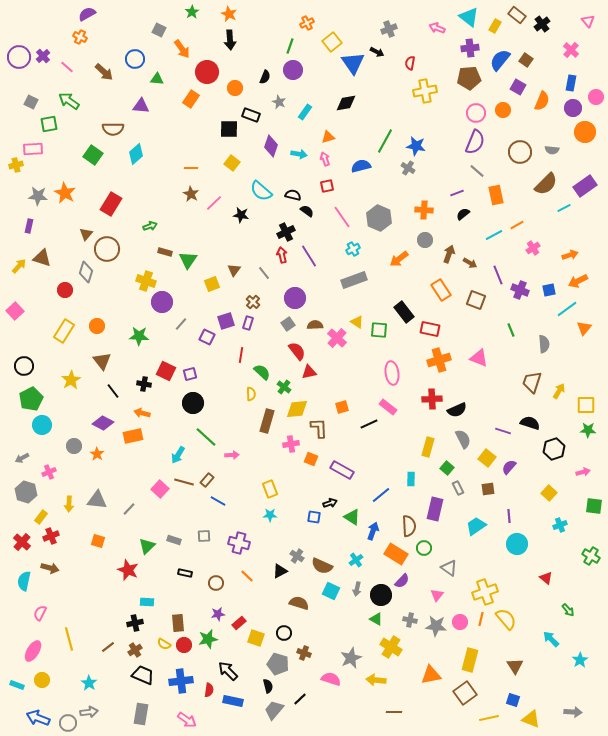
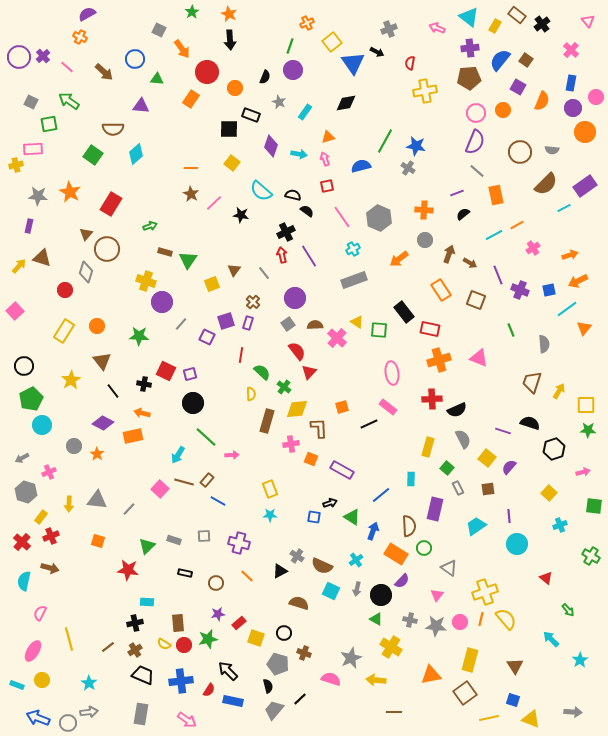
orange star at (65, 193): moved 5 px right, 1 px up
red triangle at (309, 372): rotated 35 degrees counterclockwise
red star at (128, 570): rotated 15 degrees counterclockwise
red semicircle at (209, 690): rotated 24 degrees clockwise
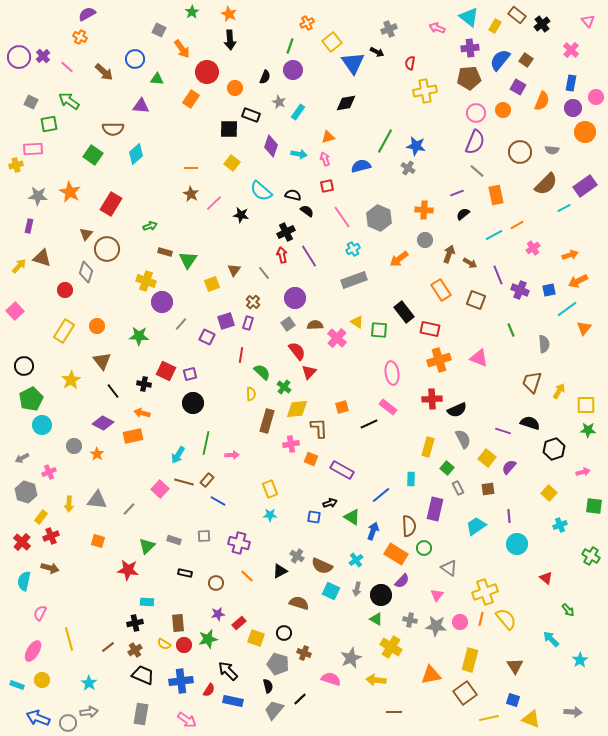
cyan rectangle at (305, 112): moved 7 px left
green line at (206, 437): moved 6 px down; rotated 60 degrees clockwise
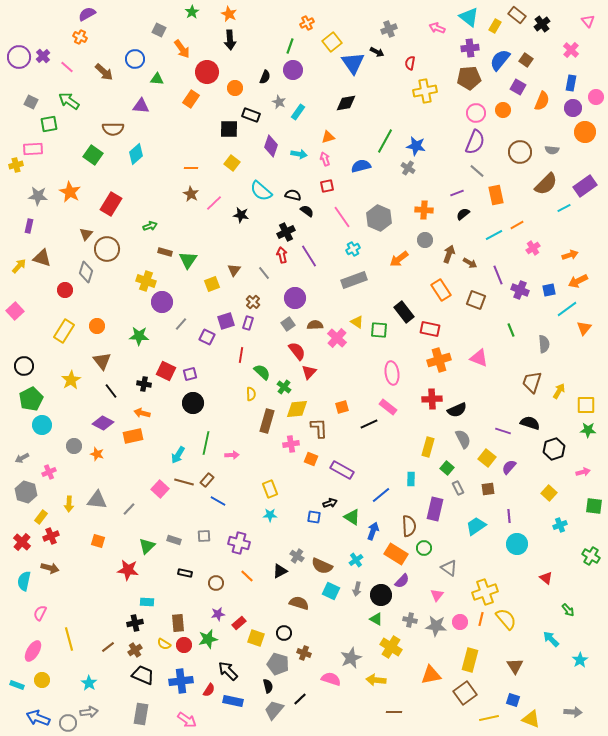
black line at (113, 391): moved 2 px left
orange star at (97, 454): rotated 16 degrees counterclockwise
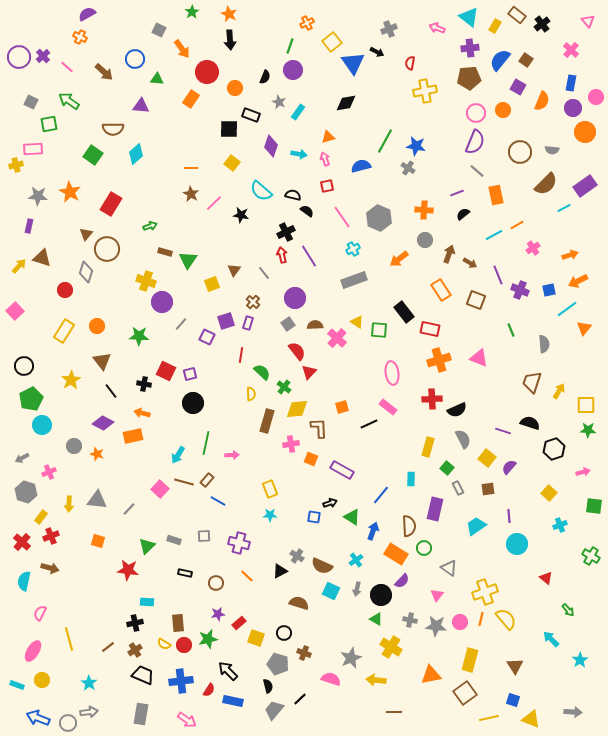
blue line at (381, 495): rotated 12 degrees counterclockwise
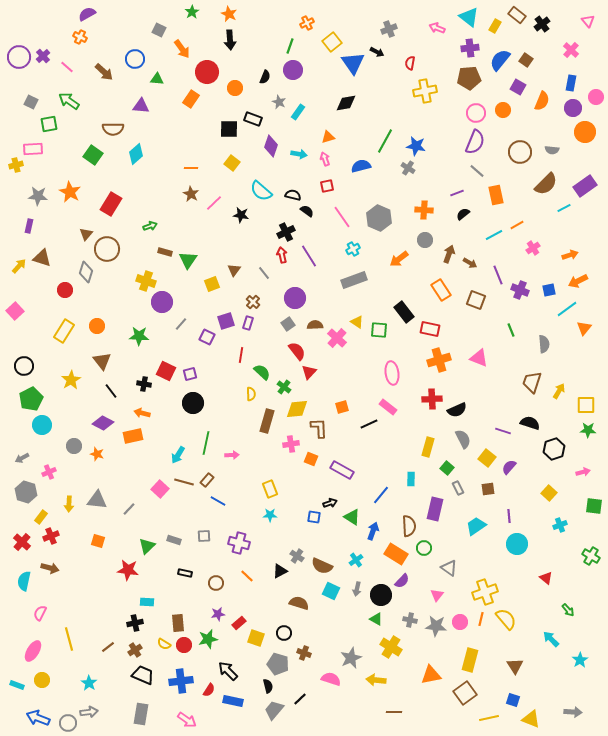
black rectangle at (251, 115): moved 2 px right, 4 px down
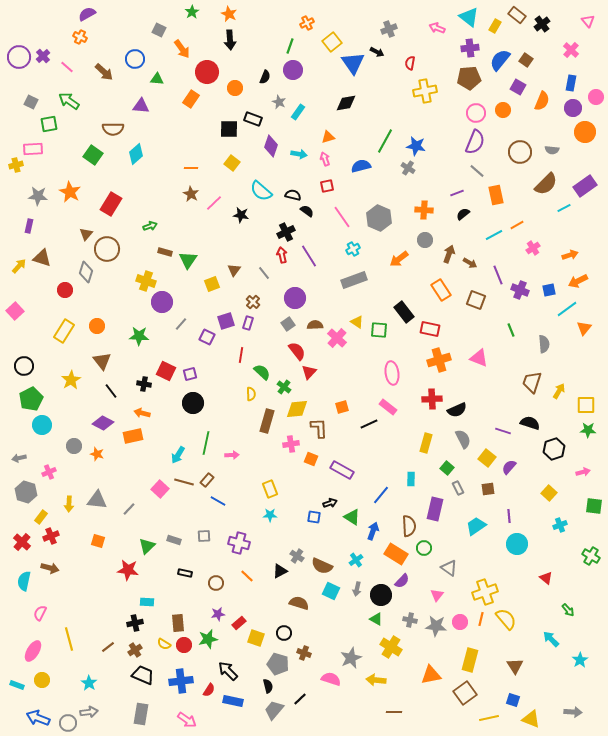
yellow rectangle at (428, 447): moved 2 px left, 4 px up
gray arrow at (22, 458): moved 3 px left; rotated 16 degrees clockwise
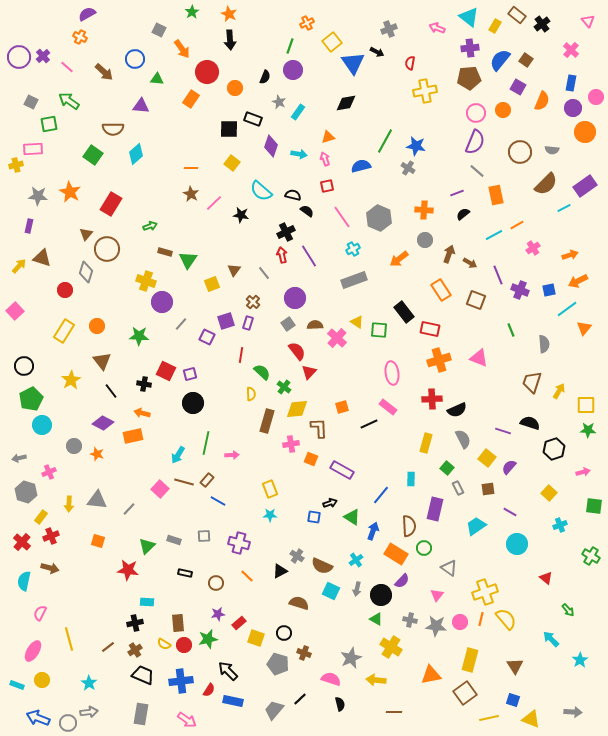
purple line at (509, 516): moved 1 px right, 4 px up; rotated 56 degrees counterclockwise
black semicircle at (268, 686): moved 72 px right, 18 px down
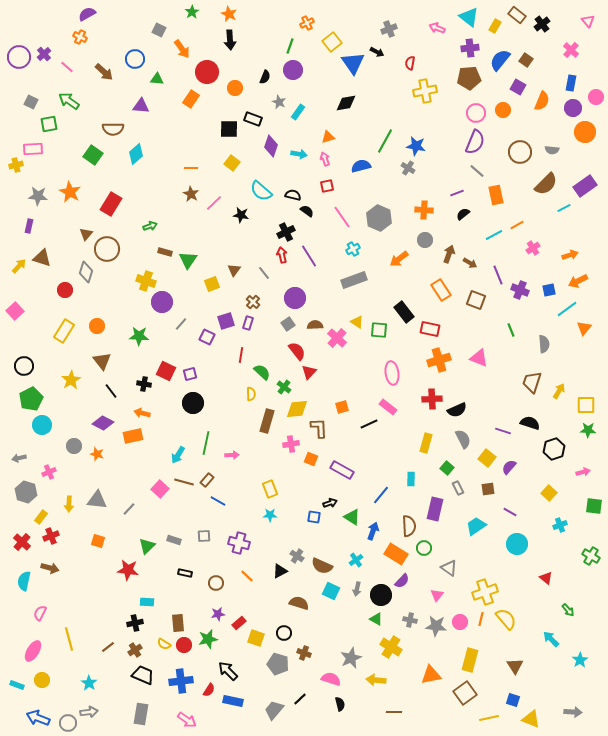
purple cross at (43, 56): moved 1 px right, 2 px up
